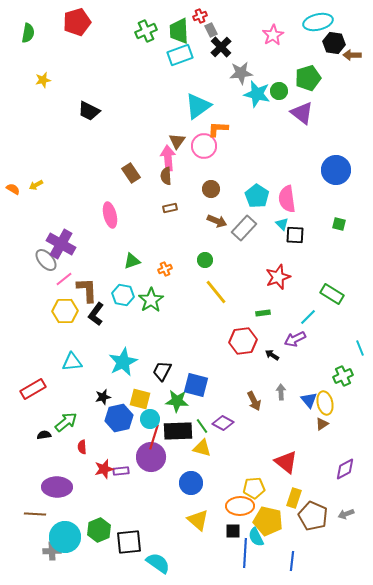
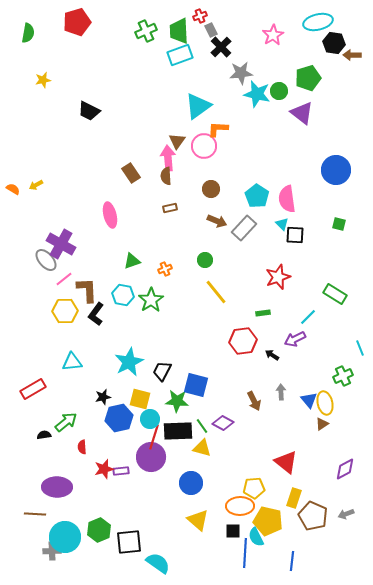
green rectangle at (332, 294): moved 3 px right
cyan star at (123, 362): moved 6 px right
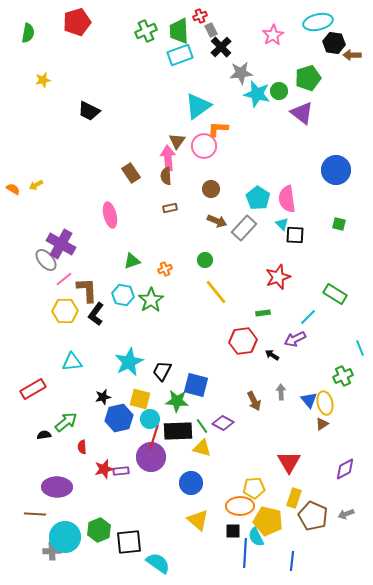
cyan pentagon at (257, 196): moved 1 px right, 2 px down
red triangle at (286, 462): moved 3 px right; rotated 20 degrees clockwise
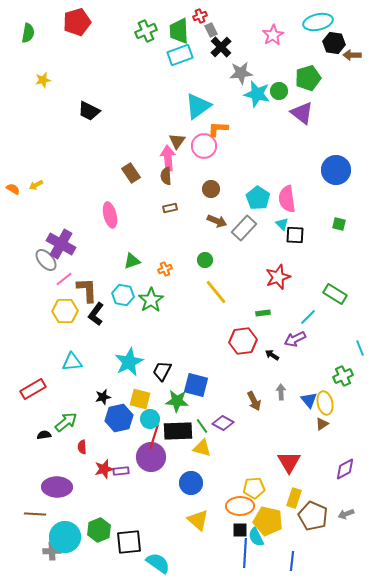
black square at (233, 531): moved 7 px right, 1 px up
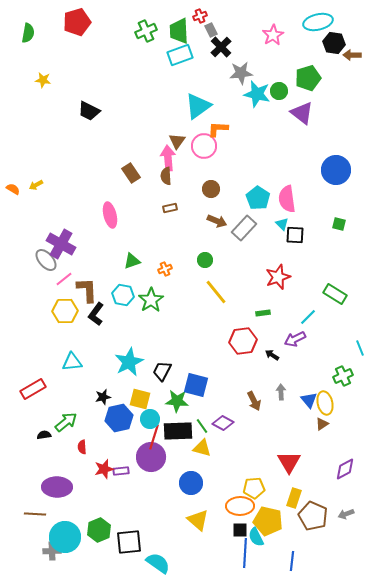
yellow star at (43, 80): rotated 21 degrees clockwise
